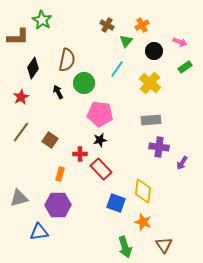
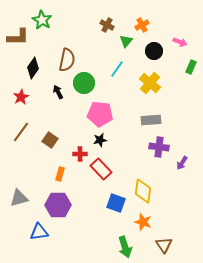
green rectangle: moved 6 px right; rotated 32 degrees counterclockwise
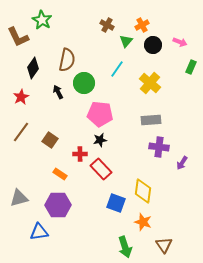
brown L-shape: rotated 65 degrees clockwise
black circle: moved 1 px left, 6 px up
orange rectangle: rotated 72 degrees counterclockwise
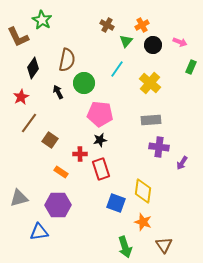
brown line: moved 8 px right, 9 px up
red rectangle: rotated 25 degrees clockwise
orange rectangle: moved 1 px right, 2 px up
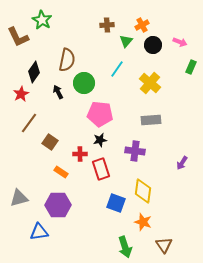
brown cross: rotated 32 degrees counterclockwise
black diamond: moved 1 px right, 4 px down
red star: moved 3 px up
brown square: moved 2 px down
purple cross: moved 24 px left, 4 px down
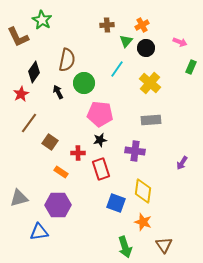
black circle: moved 7 px left, 3 px down
red cross: moved 2 px left, 1 px up
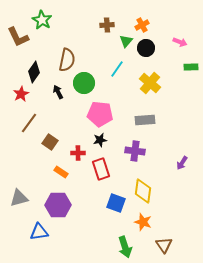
green rectangle: rotated 64 degrees clockwise
gray rectangle: moved 6 px left
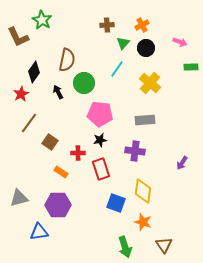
green triangle: moved 3 px left, 2 px down
